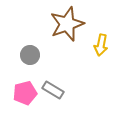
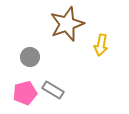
gray circle: moved 2 px down
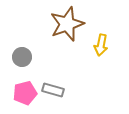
gray circle: moved 8 px left
gray rectangle: rotated 15 degrees counterclockwise
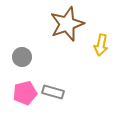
gray rectangle: moved 2 px down
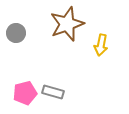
gray circle: moved 6 px left, 24 px up
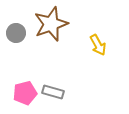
brown star: moved 16 px left
yellow arrow: moved 3 px left; rotated 40 degrees counterclockwise
